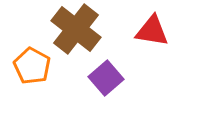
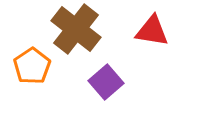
orange pentagon: rotated 9 degrees clockwise
purple square: moved 4 px down
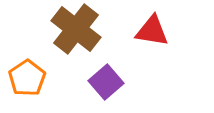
orange pentagon: moved 5 px left, 12 px down
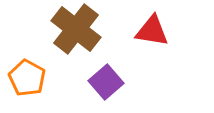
orange pentagon: rotated 9 degrees counterclockwise
